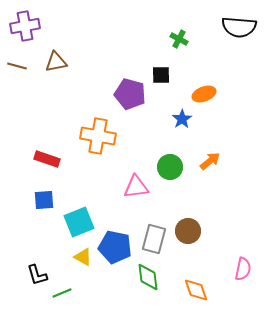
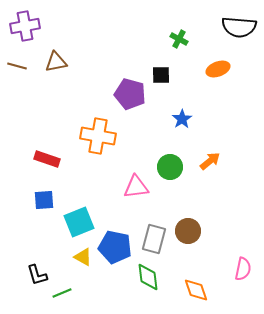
orange ellipse: moved 14 px right, 25 px up
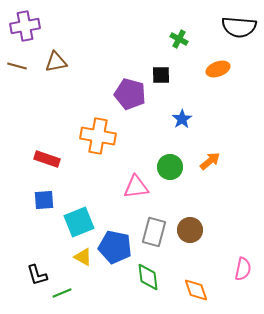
brown circle: moved 2 px right, 1 px up
gray rectangle: moved 7 px up
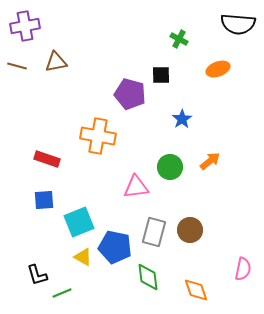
black semicircle: moved 1 px left, 3 px up
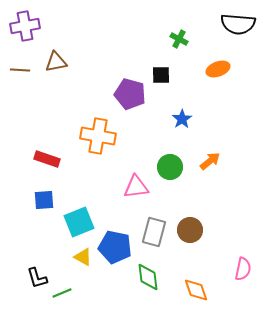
brown line: moved 3 px right, 4 px down; rotated 12 degrees counterclockwise
black L-shape: moved 3 px down
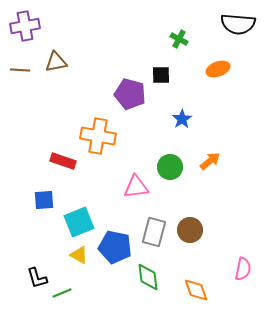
red rectangle: moved 16 px right, 2 px down
yellow triangle: moved 4 px left, 2 px up
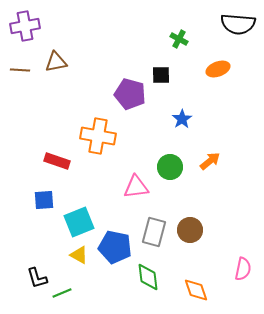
red rectangle: moved 6 px left
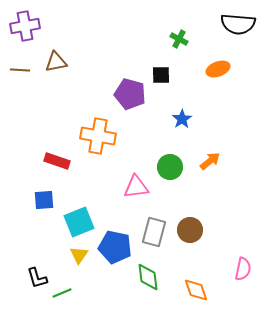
yellow triangle: rotated 36 degrees clockwise
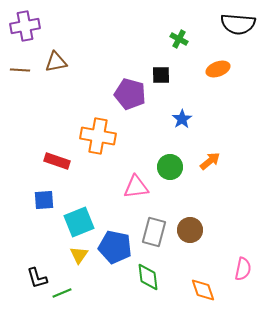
orange diamond: moved 7 px right
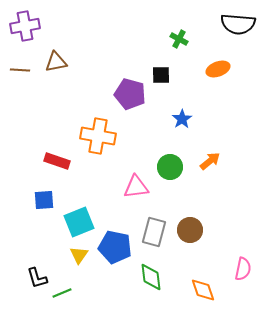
green diamond: moved 3 px right
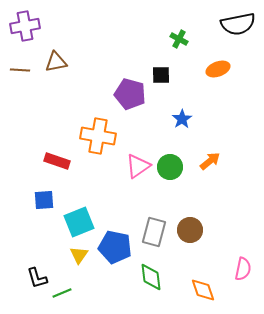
black semicircle: rotated 16 degrees counterclockwise
pink triangle: moved 2 px right, 21 px up; rotated 28 degrees counterclockwise
